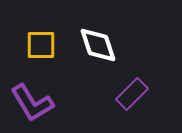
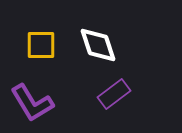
purple rectangle: moved 18 px left; rotated 8 degrees clockwise
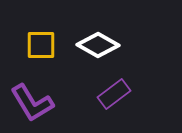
white diamond: rotated 42 degrees counterclockwise
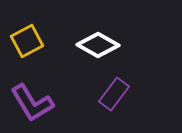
yellow square: moved 14 px left, 4 px up; rotated 28 degrees counterclockwise
purple rectangle: rotated 16 degrees counterclockwise
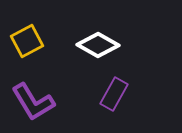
purple rectangle: rotated 8 degrees counterclockwise
purple L-shape: moved 1 px right, 1 px up
